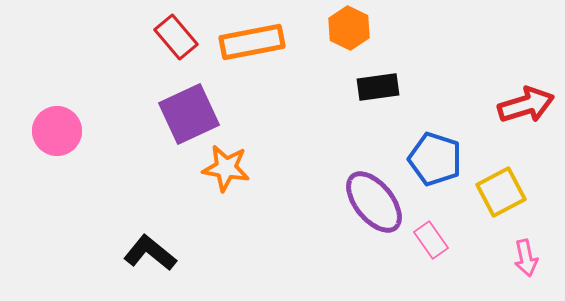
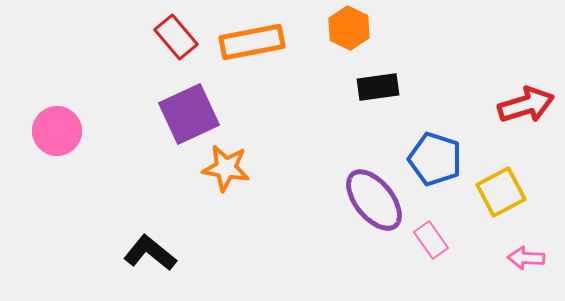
purple ellipse: moved 2 px up
pink arrow: rotated 105 degrees clockwise
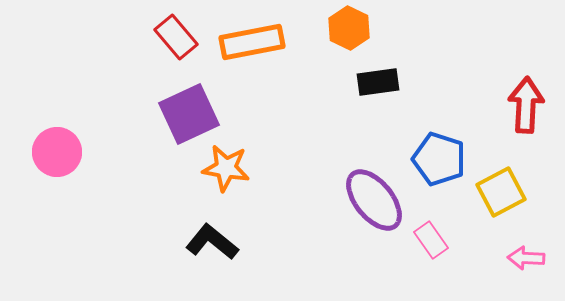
black rectangle: moved 5 px up
red arrow: rotated 70 degrees counterclockwise
pink circle: moved 21 px down
blue pentagon: moved 4 px right
black L-shape: moved 62 px right, 11 px up
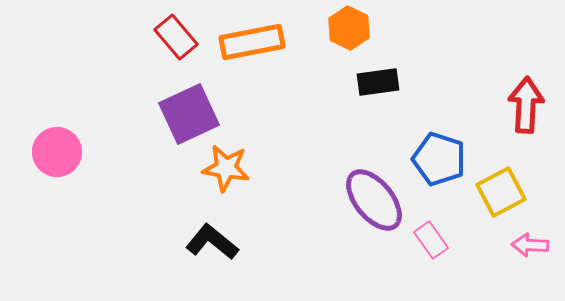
pink arrow: moved 4 px right, 13 px up
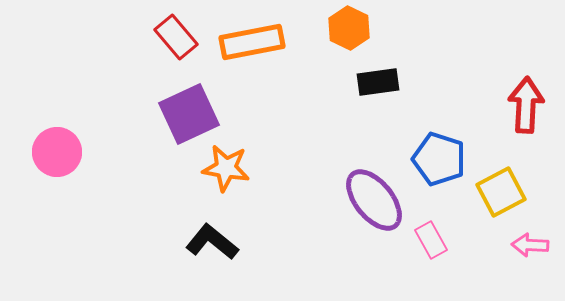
pink rectangle: rotated 6 degrees clockwise
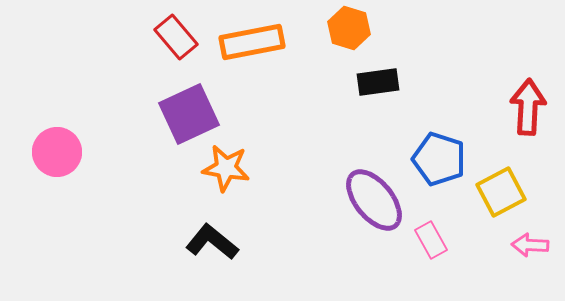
orange hexagon: rotated 9 degrees counterclockwise
red arrow: moved 2 px right, 2 px down
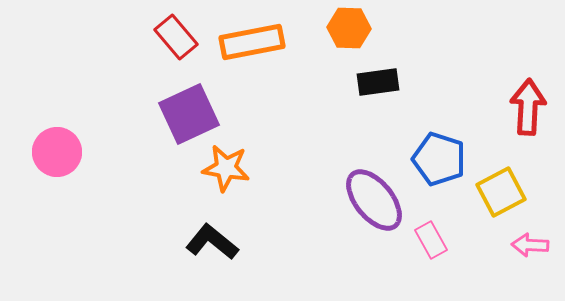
orange hexagon: rotated 15 degrees counterclockwise
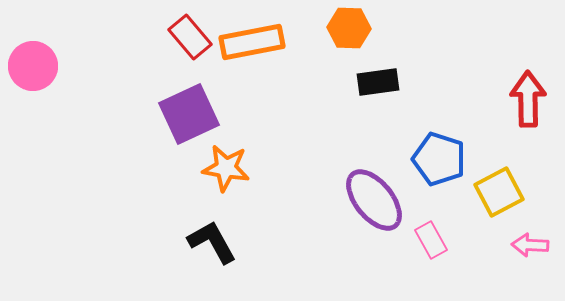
red rectangle: moved 14 px right
red arrow: moved 8 px up; rotated 4 degrees counterclockwise
pink circle: moved 24 px left, 86 px up
yellow square: moved 2 px left
black L-shape: rotated 22 degrees clockwise
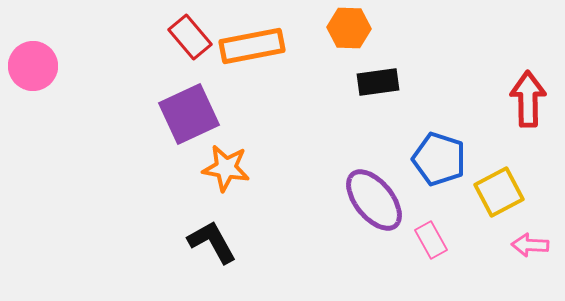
orange rectangle: moved 4 px down
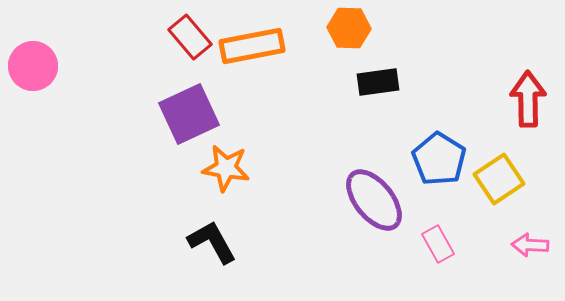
blue pentagon: rotated 14 degrees clockwise
yellow square: moved 13 px up; rotated 6 degrees counterclockwise
pink rectangle: moved 7 px right, 4 px down
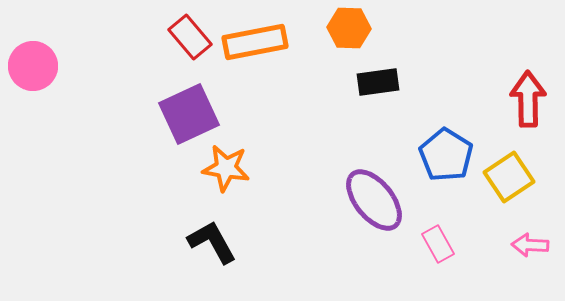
orange rectangle: moved 3 px right, 4 px up
blue pentagon: moved 7 px right, 4 px up
yellow square: moved 10 px right, 2 px up
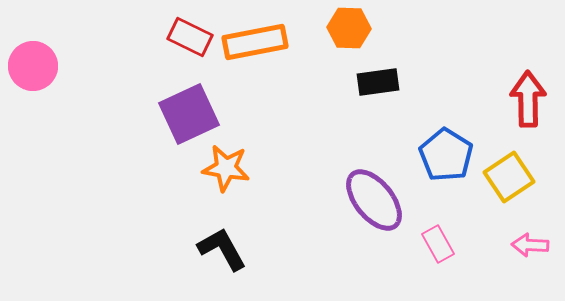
red rectangle: rotated 24 degrees counterclockwise
black L-shape: moved 10 px right, 7 px down
